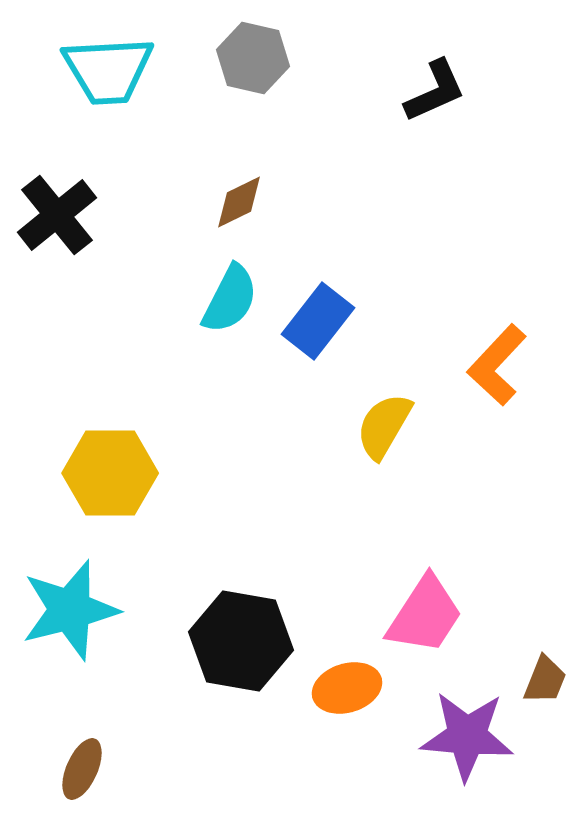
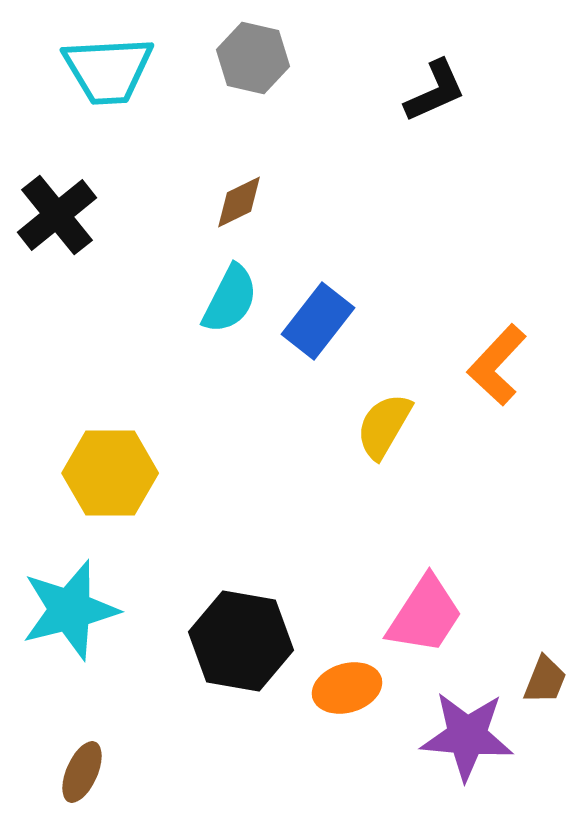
brown ellipse: moved 3 px down
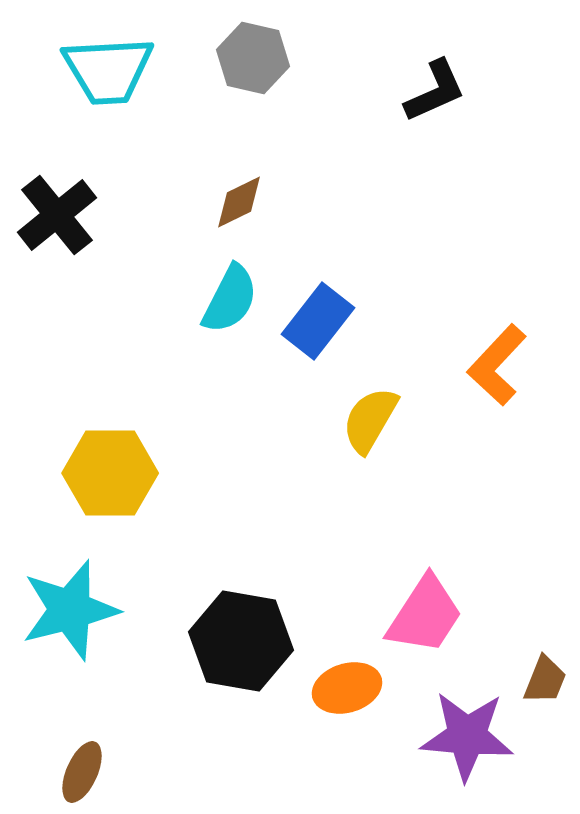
yellow semicircle: moved 14 px left, 6 px up
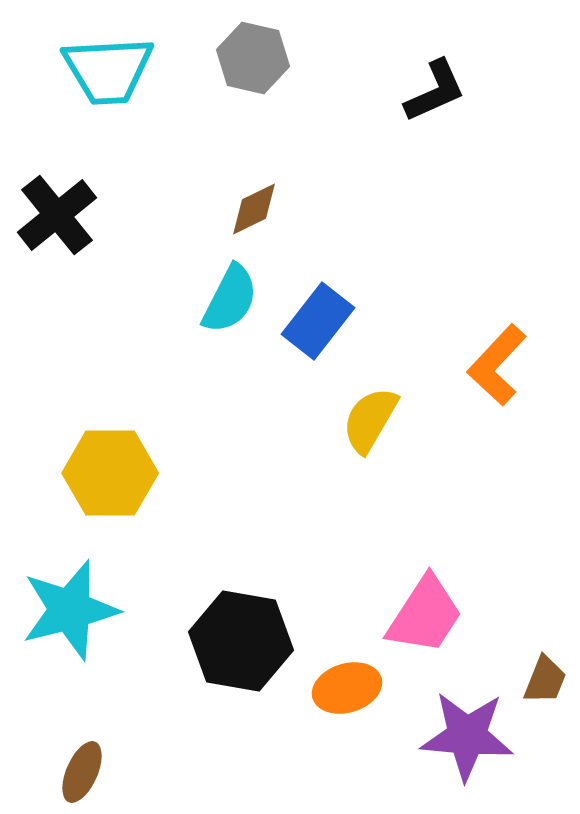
brown diamond: moved 15 px right, 7 px down
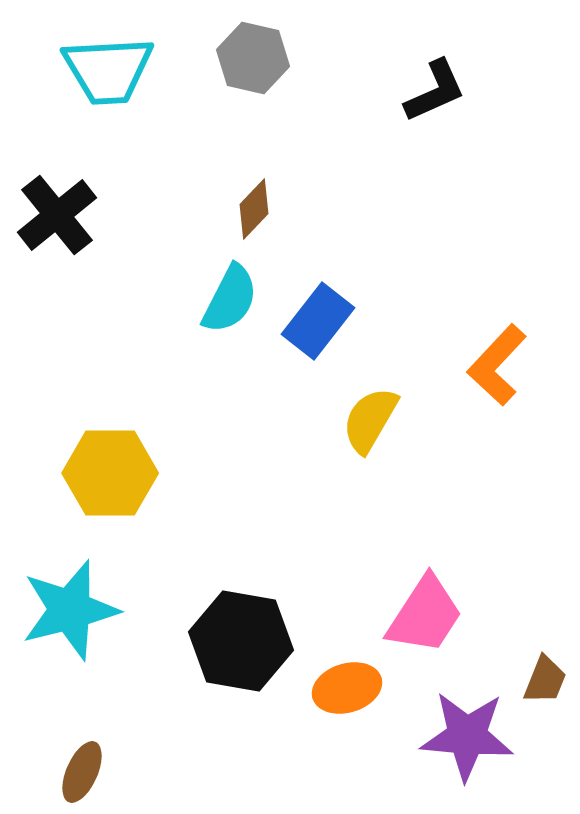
brown diamond: rotated 20 degrees counterclockwise
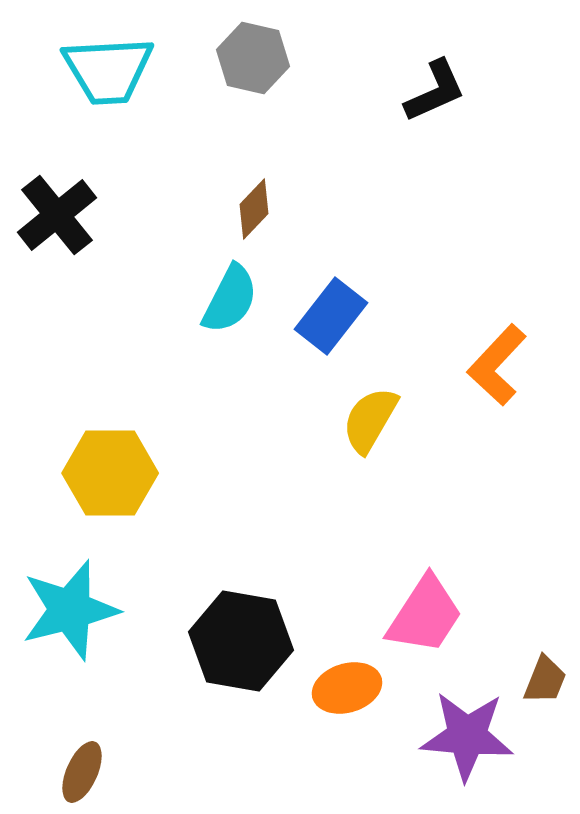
blue rectangle: moved 13 px right, 5 px up
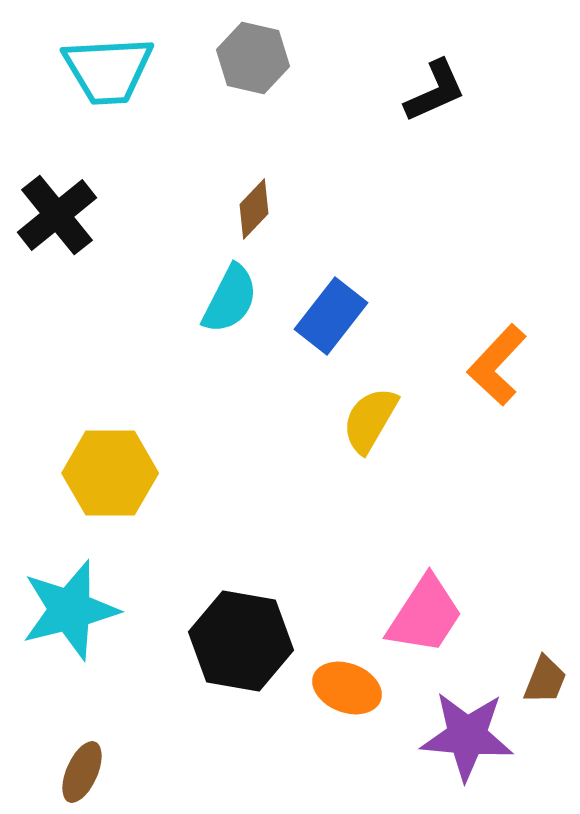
orange ellipse: rotated 38 degrees clockwise
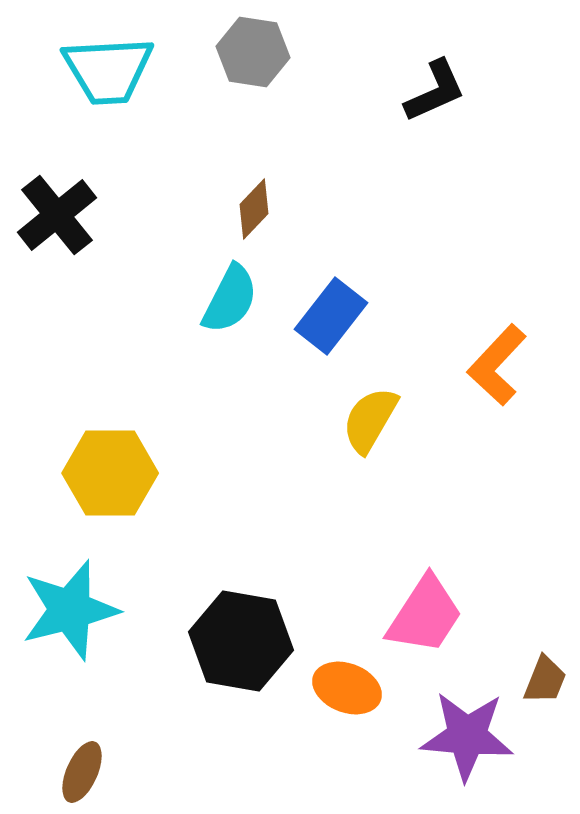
gray hexagon: moved 6 px up; rotated 4 degrees counterclockwise
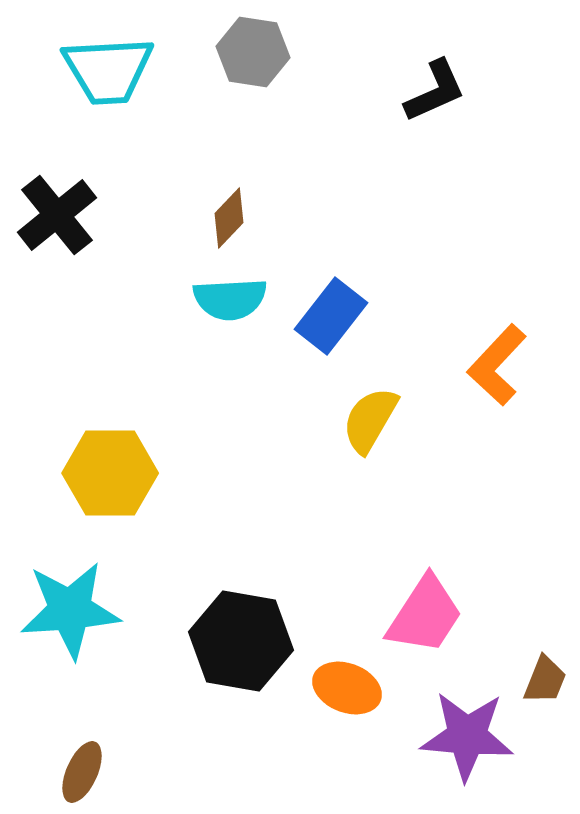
brown diamond: moved 25 px left, 9 px down
cyan semicircle: rotated 60 degrees clockwise
cyan star: rotated 10 degrees clockwise
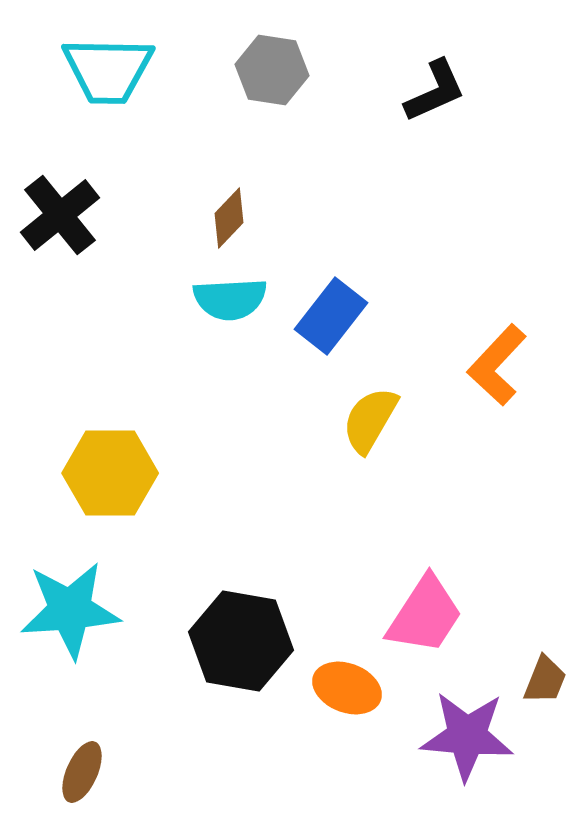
gray hexagon: moved 19 px right, 18 px down
cyan trapezoid: rotated 4 degrees clockwise
black cross: moved 3 px right
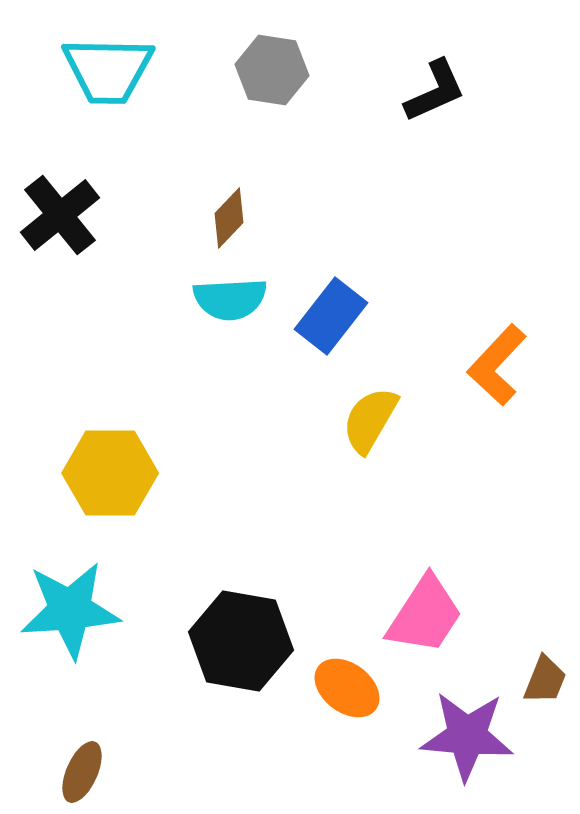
orange ellipse: rotated 16 degrees clockwise
